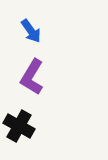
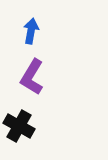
blue arrow: rotated 135 degrees counterclockwise
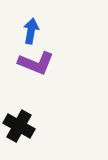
purple L-shape: moved 4 px right, 14 px up; rotated 99 degrees counterclockwise
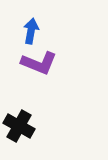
purple L-shape: moved 3 px right
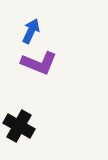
blue arrow: rotated 15 degrees clockwise
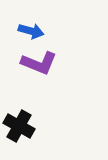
blue arrow: rotated 80 degrees clockwise
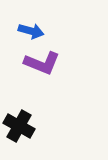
purple L-shape: moved 3 px right
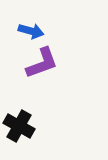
purple L-shape: rotated 42 degrees counterclockwise
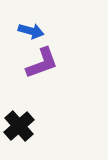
black cross: rotated 20 degrees clockwise
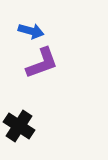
black cross: rotated 16 degrees counterclockwise
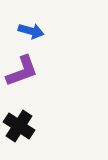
purple L-shape: moved 20 px left, 8 px down
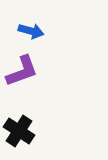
black cross: moved 5 px down
